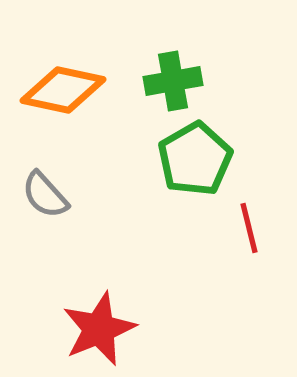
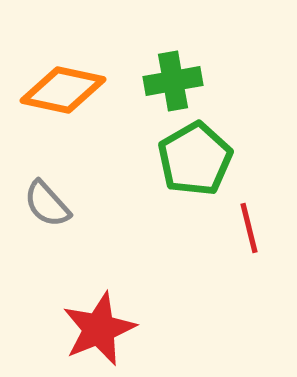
gray semicircle: moved 2 px right, 9 px down
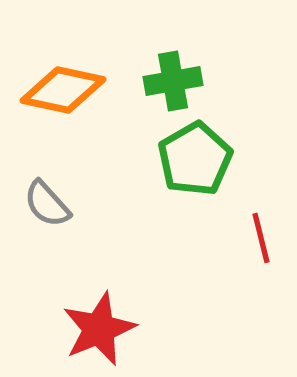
red line: moved 12 px right, 10 px down
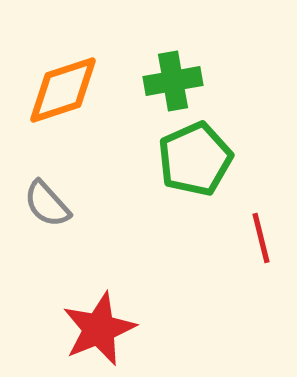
orange diamond: rotated 30 degrees counterclockwise
green pentagon: rotated 6 degrees clockwise
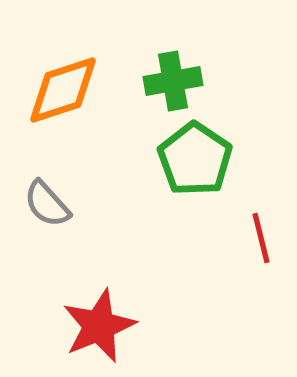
green pentagon: rotated 14 degrees counterclockwise
red star: moved 3 px up
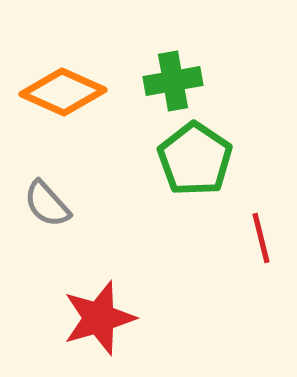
orange diamond: moved 2 px down; rotated 42 degrees clockwise
red star: moved 8 px up; rotated 6 degrees clockwise
